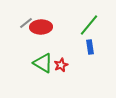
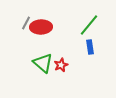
gray line: rotated 24 degrees counterclockwise
green triangle: rotated 10 degrees clockwise
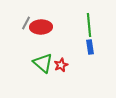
green line: rotated 45 degrees counterclockwise
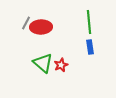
green line: moved 3 px up
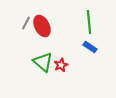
red ellipse: moved 1 px right, 1 px up; rotated 65 degrees clockwise
blue rectangle: rotated 48 degrees counterclockwise
green triangle: moved 1 px up
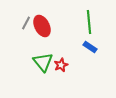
green triangle: rotated 10 degrees clockwise
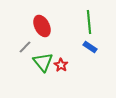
gray line: moved 1 px left, 24 px down; rotated 16 degrees clockwise
red star: rotated 16 degrees counterclockwise
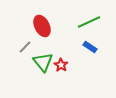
green line: rotated 70 degrees clockwise
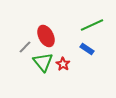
green line: moved 3 px right, 3 px down
red ellipse: moved 4 px right, 10 px down
blue rectangle: moved 3 px left, 2 px down
red star: moved 2 px right, 1 px up
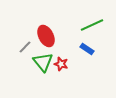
red star: moved 2 px left; rotated 16 degrees counterclockwise
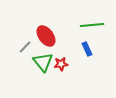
green line: rotated 20 degrees clockwise
red ellipse: rotated 10 degrees counterclockwise
blue rectangle: rotated 32 degrees clockwise
red star: rotated 24 degrees counterclockwise
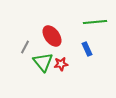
green line: moved 3 px right, 3 px up
red ellipse: moved 6 px right
gray line: rotated 16 degrees counterclockwise
